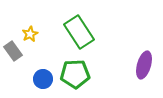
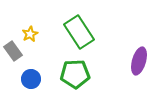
purple ellipse: moved 5 px left, 4 px up
blue circle: moved 12 px left
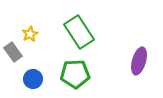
gray rectangle: moved 1 px down
blue circle: moved 2 px right
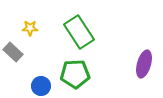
yellow star: moved 6 px up; rotated 28 degrees clockwise
gray rectangle: rotated 12 degrees counterclockwise
purple ellipse: moved 5 px right, 3 px down
blue circle: moved 8 px right, 7 px down
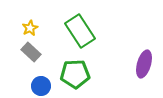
yellow star: rotated 28 degrees counterclockwise
green rectangle: moved 1 px right, 1 px up
gray rectangle: moved 18 px right
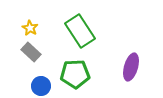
yellow star: rotated 14 degrees counterclockwise
purple ellipse: moved 13 px left, 3 px down
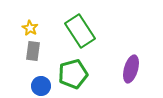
gray rectangle: moved 2 px right, 1 px up; rotated 54 degrees clockwise
purple ellipse: moved 2 px down
green pentagon: moved 2 px left; rotated 12 degrees counterclockwise
